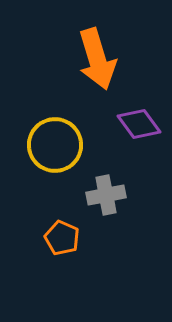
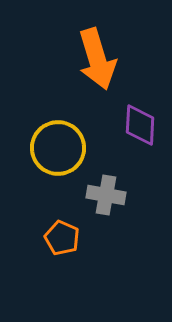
purple diamond: moved 1 px right, 1 px down; rotated 39 degrees clockwise
yellow circle: moved 3 px right, 3 px down
gray cross: rotated 21 degrees clockwise
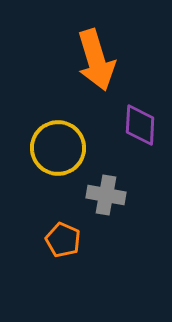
orange arrow: moved 1 px left, 1 px down
orange pentagon: moved 1 px right, 2 px down
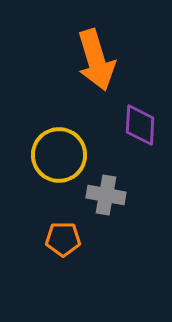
yellow circle: moved 1 px right, 7 px down
orange pentagon: moved 1 px up; rotated 24 degrees counterclockwise
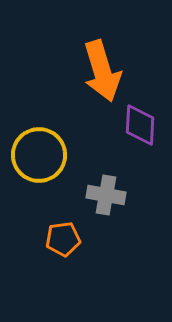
orange arrow: moved 6 px right, 11 px down
yellow circle: moved 20 px left
orange pentagon: rotated 8 degrees counterclockwise
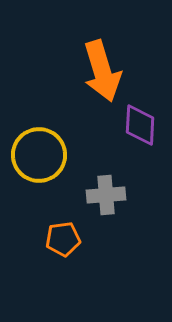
gray cross: rotated 15 degrees counterclockwise
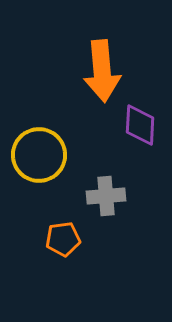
orange arrow: rotated 12 degrees clockwise
gray cross: moved 1 px down
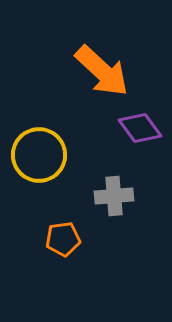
orange arrow: rotated 42 degrees counterclockwise
purple diamond: moved 3 px down; rotated 39 degrees counterclockwise
gray cross: moved 8 px right
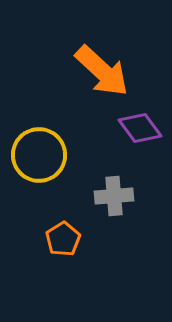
orange pentagon: rotated 24 degrees counterclockwise
